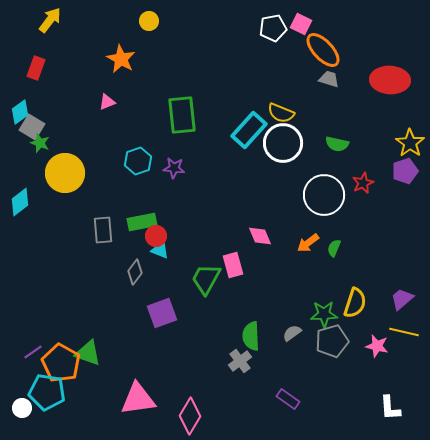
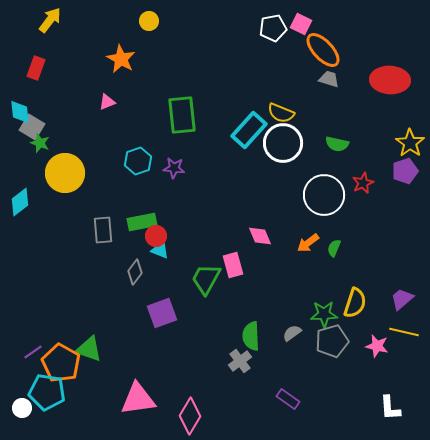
cyan diamond at (20, 112): rotated 60 degrees counterclockwise
green triangle at (88, 353): moved 1 px right, 4 px up
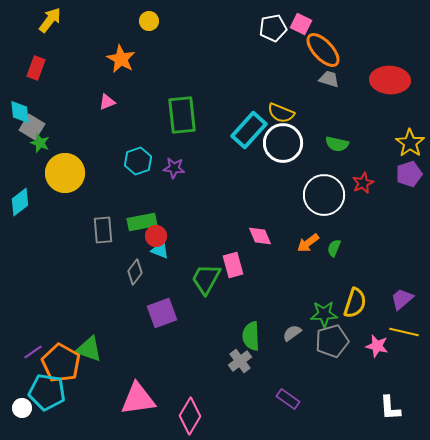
purple pentagon at (405, 171): moved 4 px right, 3 px down
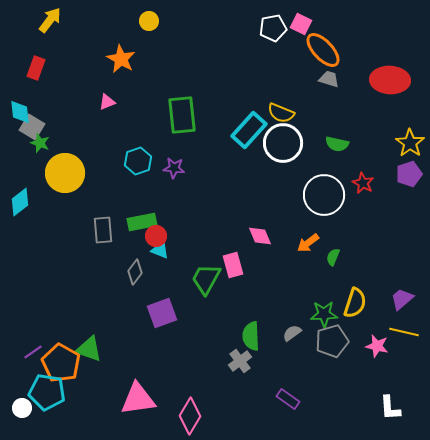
red star at (363, 183): rotated 20 degrees counterclockwise
green semicircle at (334, 248): moved 1 px left, 9 px down
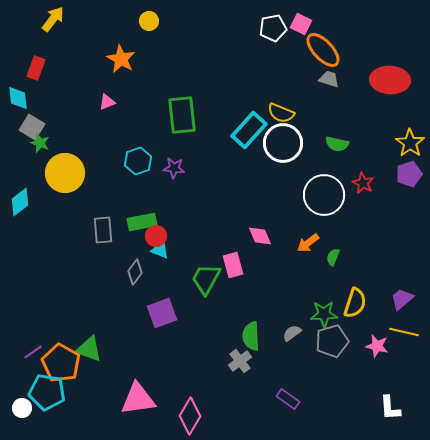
yellow arrow at (50, 20): moved 3 px right, 1 px up
cyan diamond at (20, 112): moved 2 px left, 14 px up
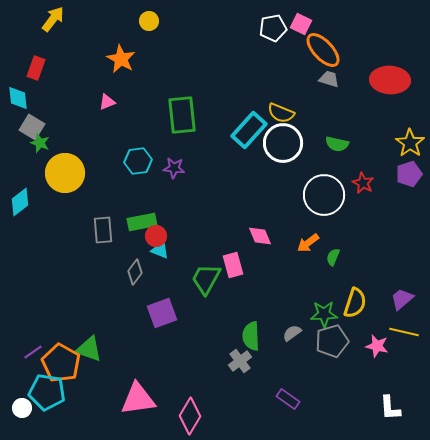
cyan hexagon at (138, 161): rotated 12 degrees clockwise
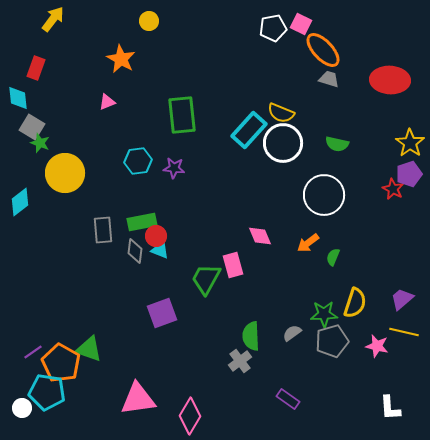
red star at (363, 183): moved 30 px right, 6 px down
gray diamond at (135, 272): moved 21 px up; rotated 30 degrees counterclockwise
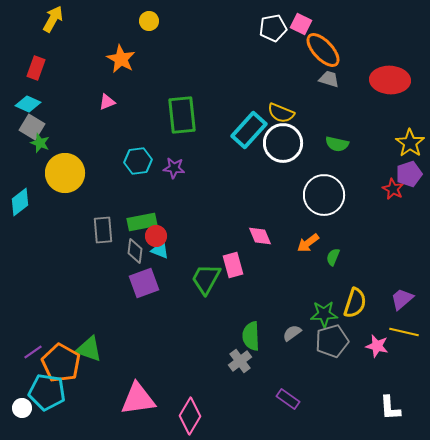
yellow arrow at (53, 19): rotated 8 degrees counterclockwise
cyan diamond at (18, 98): moved 10 px right, 6 px down; rotated 60 degrees counterclockwise
purple square at (162, 313): moved 18 px left, 30 px up
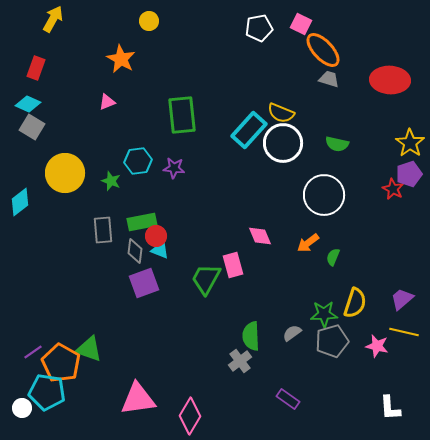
white pentagon at (273, 28): moved 14 px left
green star at (40, 143): moved 71 px right, 38 px down
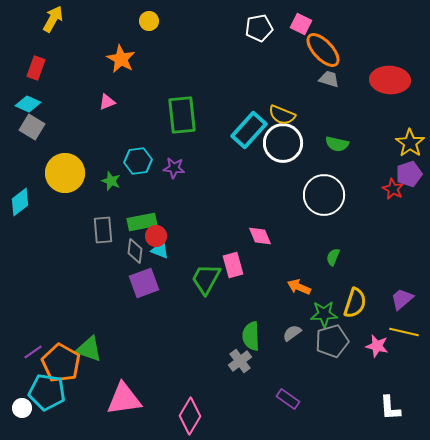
yellow semicircle at (281, 113): moved 1 px right, 2 px down
orange arrow at (308, 243): moved 9 px left, 44 px down; rotated 60 degrees clockwise
pink triangle at (138, 399): moved 14 px left
